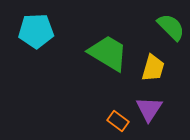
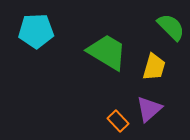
green trapezoid: moved 1 px left, 1 px up
yellow trapezoid: moved 1 px right, 1 px up
purple triangle: rotated 16 degrees clockwise
orange rectangle: rotated 10 degrees clockwise
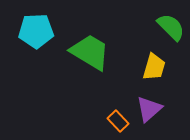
green trapezoid: moved 17 px left
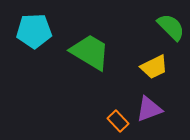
cyan pentagon: moved 2 px left
yellow trapezoid: rotated 48 degrees clockwise
purple triangle: rotated 20 degrees clockwise
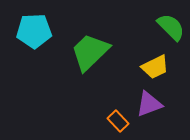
green trapezoid: rotated 75 degrees counterclockwise
yellow trapezoid: moved 1 px right
purple triangle: moved 5 px up
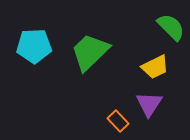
cyan pentagon: moved 15 px down
purple triangle: rotated 36 degrees counterclockwise
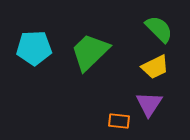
green semicircle: moved 12 px left, 2 px down
cyan pentagon: moved 2 px down
orange rectangle: moved 1 px right; rotated 40 degrees counterclockwise
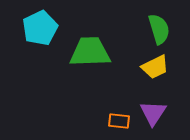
green semicircle: rotated 28 degrees clockwise
cyan pentagon: moved 6 px right, 20 px up; rotated 24 degrees counterclockwise
green trapezoid: rotated 42 degrees clockwise
purple triangle: moved 4 px right, 9 px down
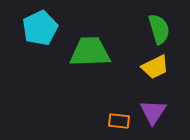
purple triangle: moved 1 px up
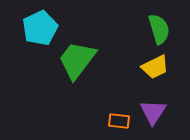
green trapezoid: moved 13 px left, 8 px down; rotated 51 degrees counterclockwise
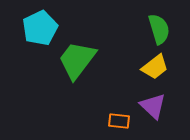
yellow trapezoid: rotated 12 degrees counterclockwise
purple triangle: moved 6 px up; rotated 20 degrees counterclockwise
